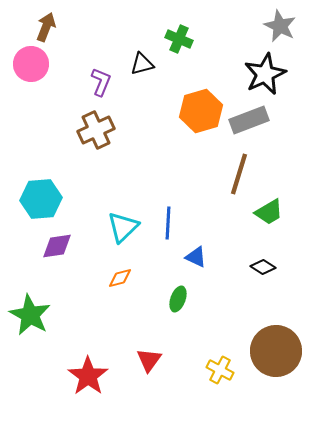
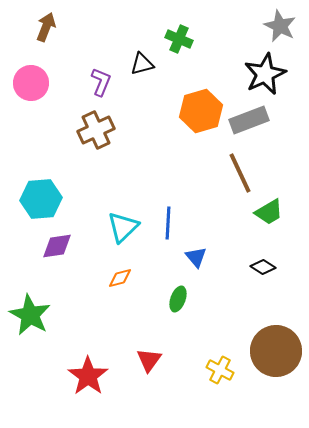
pink circle: moved 19 px down
brown line: moved 1 px right, 1 px up; rotated 42 degrees counterclockwise
blue triangle: rotated 25 degrees clockwise
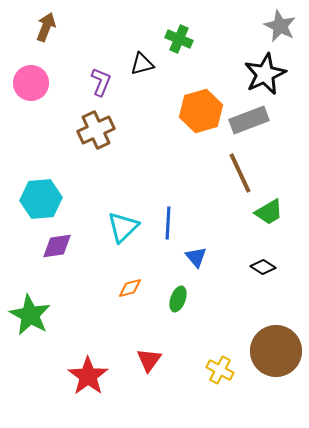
orange diamond: moved 10 px right, 10 px down
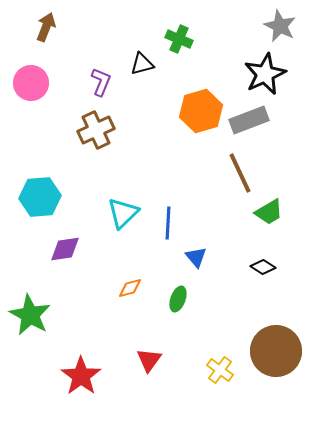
cyan hexagon: moved 1 px left, 2 px up
cyan triangle: moved 14 px up
purple diamond: moved 8 px right, 3 px down
yellow cross: rotated 8 degrees clockwise
red star: moved 7 px left
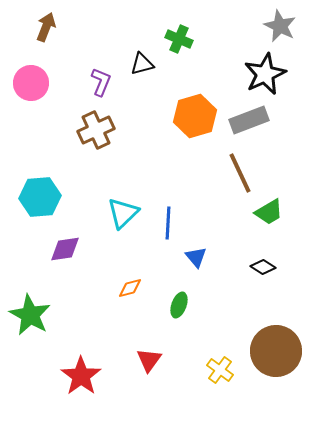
orange hexagon: moved 6 px left, 5 px down
green ellipse: moved 1 px right, 6 px down
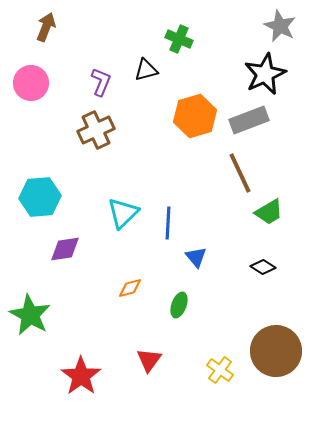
black triangle: moved 4 px right, 6 px down
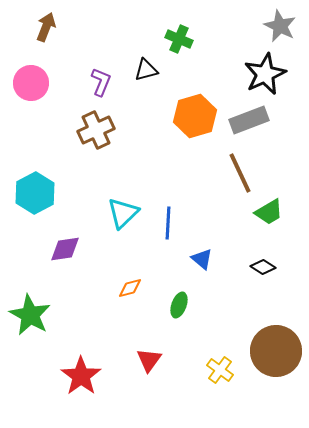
cyan hexagon: moved 5 px left, 4 px up; rotated 24 degrees counterclockwise
blue triangle: moved 6 px right, 2 px down; rotated 10 degrees counterclockwise
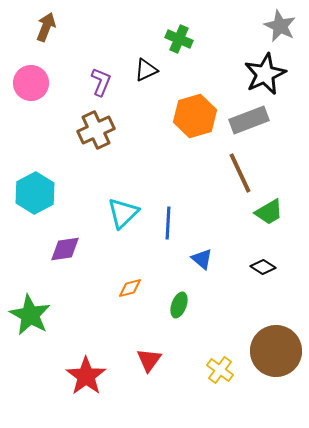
black triangle: rotated 10 degrees counterclockwise
red star: moved 5 px right
